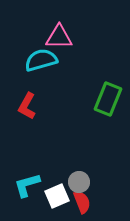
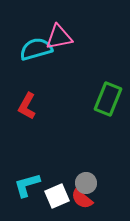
pink triangle: rotated 12 degrees counterclockwise
cyan semicircle: moved 5 px left, 11 px up
gray circle: moved 7 px right, 1 px down
red semicircle: moved 3 px up; rotated 150 degrees clockwise
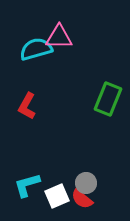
pink triangle: rotated 12 degrees clockwise
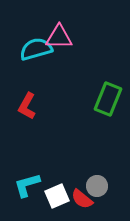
gray circle: moved 11 px right, 3 px down
